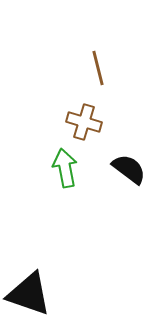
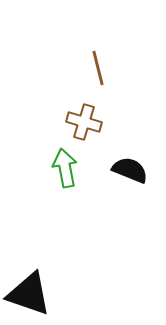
black semicircle: moved 1 px right, 1 px down; rotated 15 degrees counterclockwise
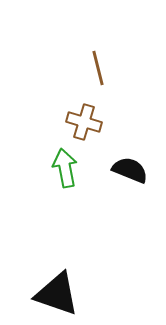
black triangle: moved 28 px right
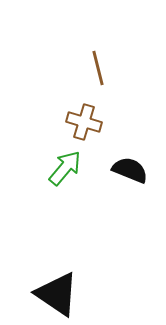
green arrow: rotated 51 degrees clockwise
black triangle: rotated 15 degrees clockwise
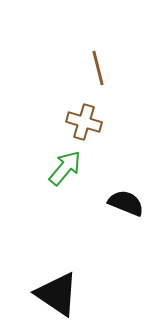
black semicircle: moved 4 px left, 33 px down
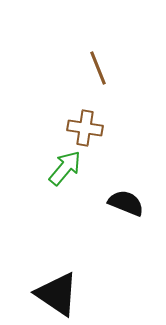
brown line: rotated 8 degrees counterclockwise
brown cross: moved 1 px right, 6 px down; rotated 8 degrees counterclockwise
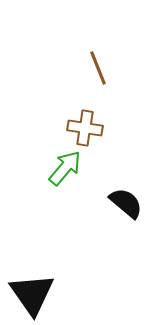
black semicircle: rotated 18 degrees clockwise
black triangle: moved 25 px left; rotated 21 degrees clockwise
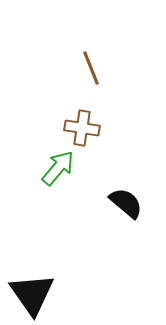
brown line: moved 7 px left
brown cross: moved 3 px left
green arrow: moved 7 px left
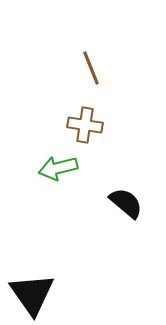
brown cross: moved 3 px right, 3 px up
green arrow: rotated 144 degrees counterclockwise
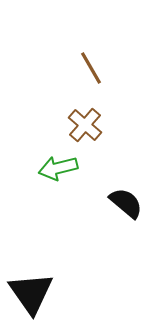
brown line: rotated 8 degrees counterclockwise
brown cross: rotated 32 degrees clockwise
black triangle: moved 1 px left, 1 px up
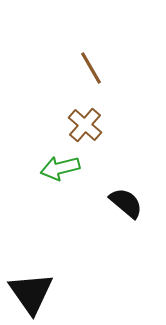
green arrow: moved 2 px right
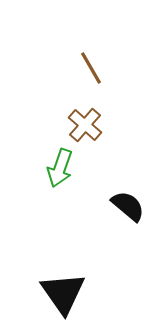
green arrow: rotated 57 degrees counterclockwise
black semicircle: moved 2 px right, 3 px down
black triangle: moved 32 px right
